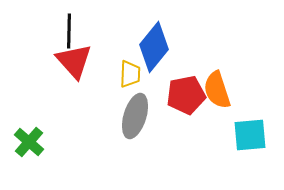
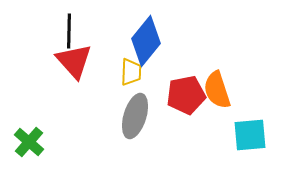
blue diamond: moved 8 px left, 6 px up
yellow trapezoid: moved 1 px right, 2 px up
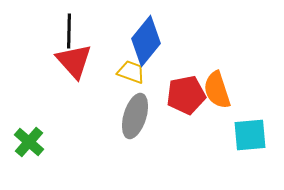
yellow trapezoid: rotated 72 degrees counterclockwise
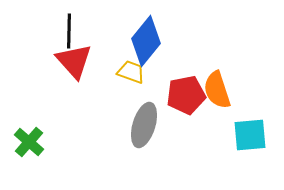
gray ellipse: moved 9 px right, 9 px down
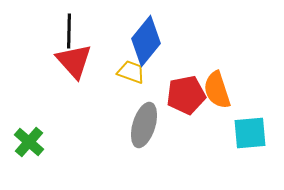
cyan square: moved 2 px up
